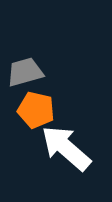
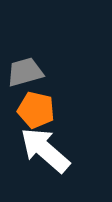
white arrow: moved 21 px left, 2 px down
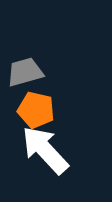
white arrow: rotated 6 degrees clockwise
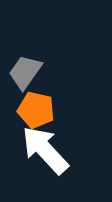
gray trapezoid: rotated 39 degrees counterclockwise
